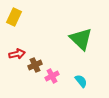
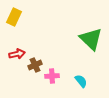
green triangle: moved 10 px right
pink cross: rotated 24 degrees clockwise
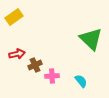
yellow rectangle: rotated 30 degrees clockwise
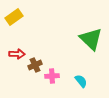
red arrow: rotated 14 degrees clockwise
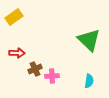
green triangle: moved 2 px left, 1 px down
red arrow: moved 1 px up
brown cross: moved 4 px down
cyan semicircle: moved 8 px right; rotated 48 degrees clockwise
